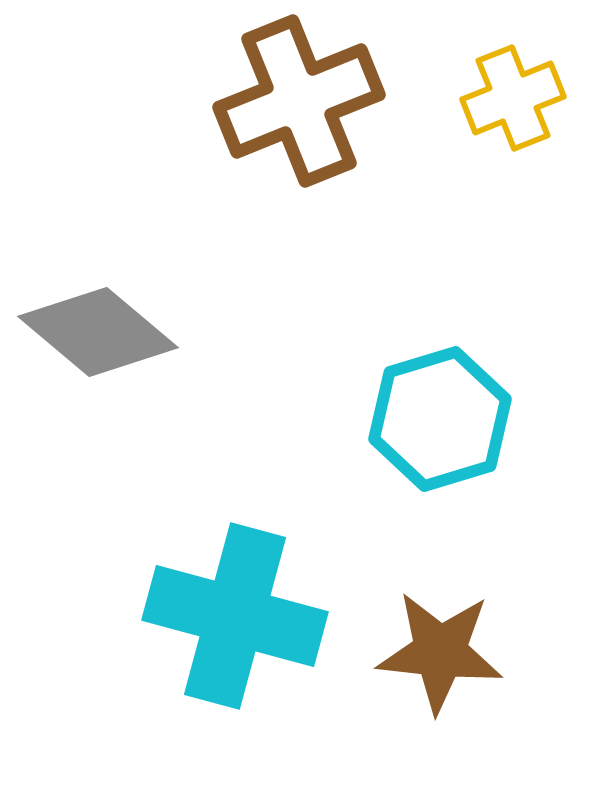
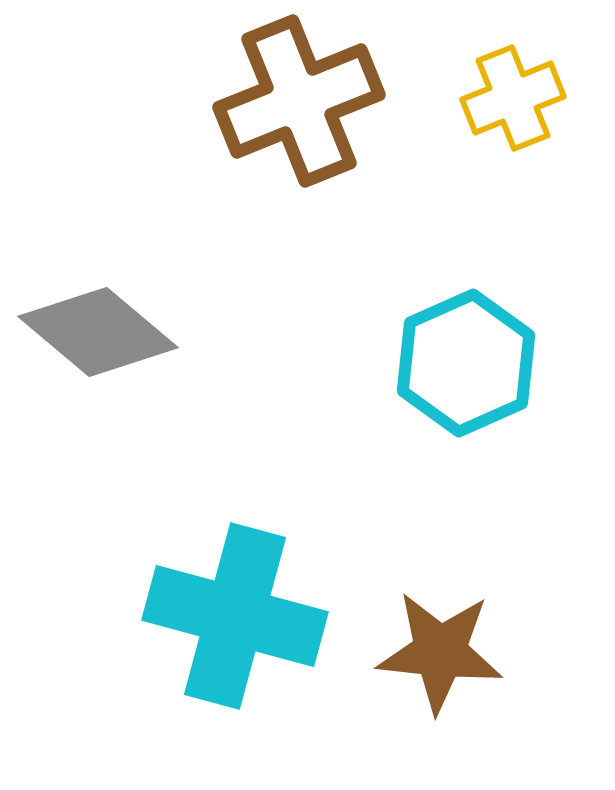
cyan hexagon: moved 26 px right, 56 px up; rotated 7 degrees counterclockwise
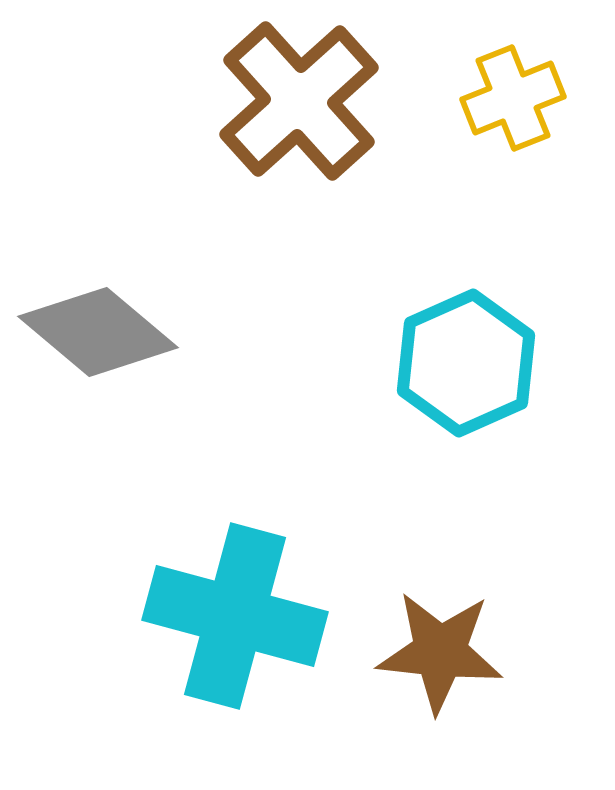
brown cross: rotated 20 degrees counterclockwise
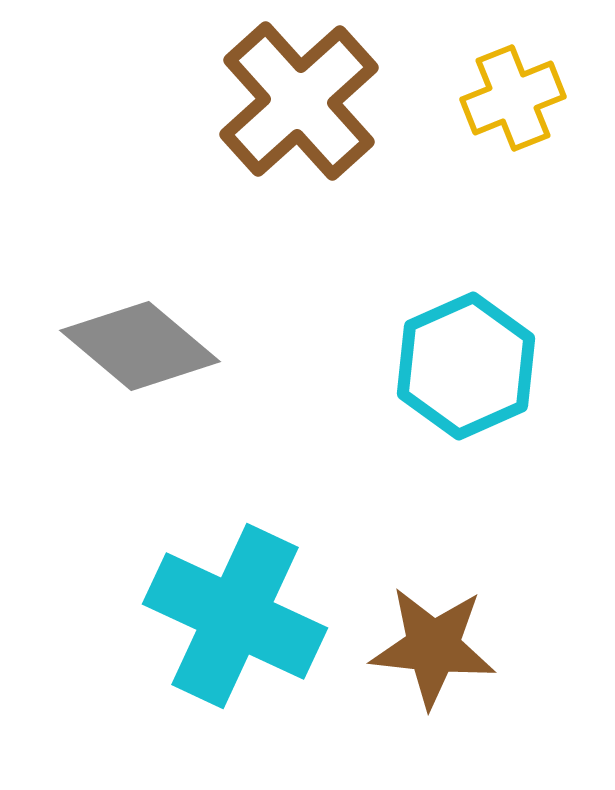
gray diamond: moved 42 px right, 14 px down
cyan hexagon: moved 3 px down
cyan cross: rotated 10 degrees clockwise
brown star: moved 7 px left, 5 px up
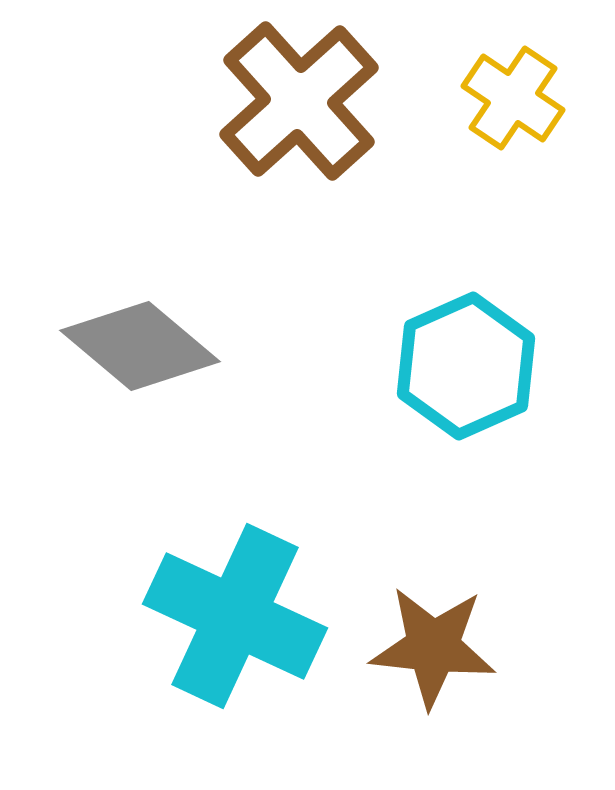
yellow cross: rotated 34 degrees counterclockwise
